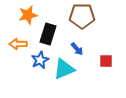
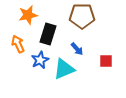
orange arrow: rotated 66 degrees clockwise
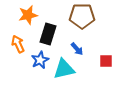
cyan triangle: rotated 10 degrees clockwise
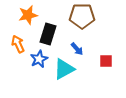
blue star: moved 1 px left, 1 px up
cyan triangle: rotated 15 degrees counterclockwise
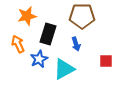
orange star: moved 1 px left, 1 px down
blue arrow: moved 1 px left, 5 px up; rotated 24 degrees clockwise
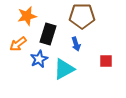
orange arrow: rotated 102 degrees counterclockwise
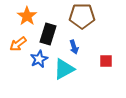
orange star: rotated 24 degrees counterclockwise
blue arrow: moved 2 px left, 3 px down
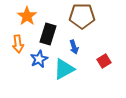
orange arrow: rotated 60 degrees counterclockwise
red square: moved 2 px left; rotated 32 degrees counterclockwise
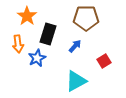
brown pentagon: moved 4 px right, 2 px down
blue arrow: moved 1 px right, 1 px up; rotated 120 degrees counterclockwise
blue star: moved 2 px left, 1 px up
cyan triangle: moved 12 px right, 12 px down
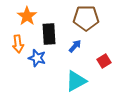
black rectangle: moved 1 px right; rotated 20 degrees counterclockwise
blue star: rotated 30 degrees counterclockwise
